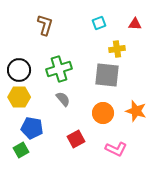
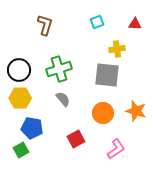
cyan square: moved 2 px left, 1 px up
yellow hexagon: moved 1 px right, 1 px down
pink L-shape: rotated 60 degrees counterclockwise
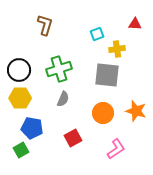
cyan square: moved 12 px down
gray semicircle: rotated 63 degrees clockwise
red square: moved 3 px left, 1 px up
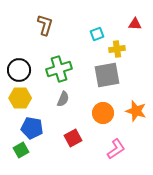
gray square: rotated 16 degrees counterclockwise
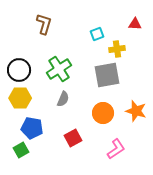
brown L-shape: moved 1 px left, 1 px up
green cross: rotated 15 degrees counterclockwise
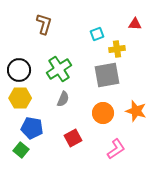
green square: rotated 21 degrees counterclockwise
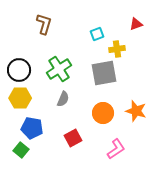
red triangle: moved 1 px right; rotated 24 degrees counterclockwise
gray square: moved 3 px left, 2 px up
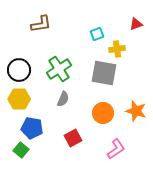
brown L-shape: moved 3 px left; rotated 65 degrees clockwise
gray square: rotated 20 degrees clockwise
yellow hexagon: moved 1 px left, 1 px down
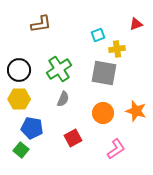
cyan square: moved 1 px right, 1 px down
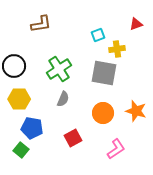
black circle: moved 5 px left, 4 px up
